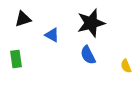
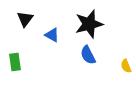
black triangle: moved 2 px right; rotated 36 degrees counterclockwise
black star: moved 2 px left, 1 px down
green rectangle: moved 1 px left, 3 px down
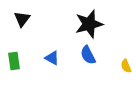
black triangle: moved 3 px left
blue triangle: moved 23 px down
green rectangle: moved 1 px left, 1 px up
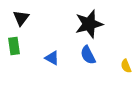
black triangle: moved 1 px left, 1 px up
green rectangle: moved 15 px up
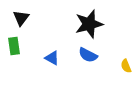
blue semicircle: rotated 36 degrees counterclockwise
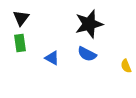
green rectangle: moved 6 px right, 3 px up
blue semicircle: moved 1 px left, 1 px up
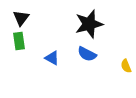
green rectangle: moved 1 px left, 2 px up
